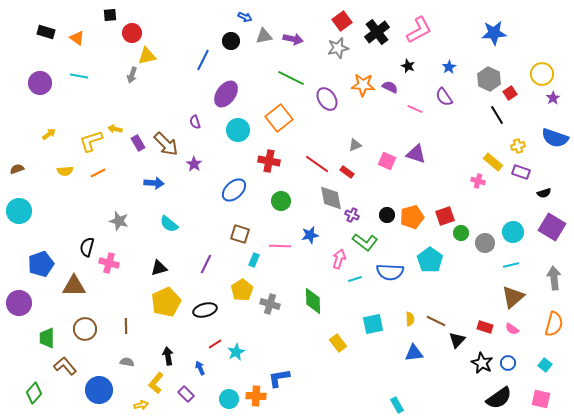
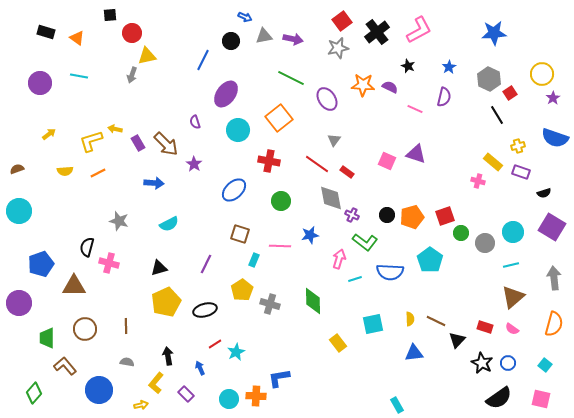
purple semicircle at (444, 97): rotated 132 degrees counterclockwise
gray triangle at (355, 145): moved 21 px left, 5 px up; rotated 32 degrees counterclockwise
cyan semicircle at (169, 224): rotated 66 degrees counterclockwise
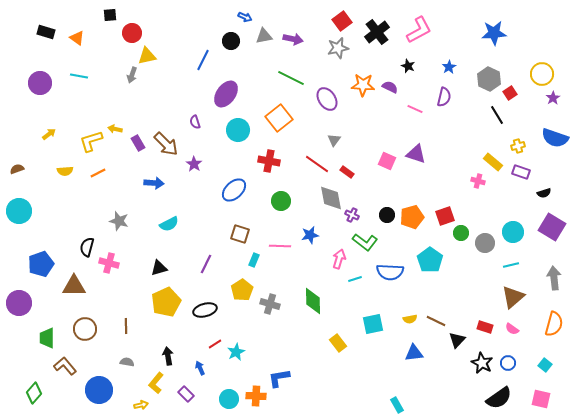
yellow semicircle at (410, 319): rotated 80 degrees clockwise
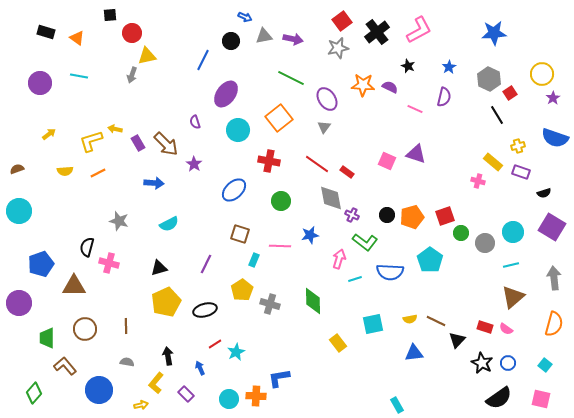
gray triangle at (334, 140): moved 10 px left, 13 px up
pink semicircle at (512, 329): moved 6 px left
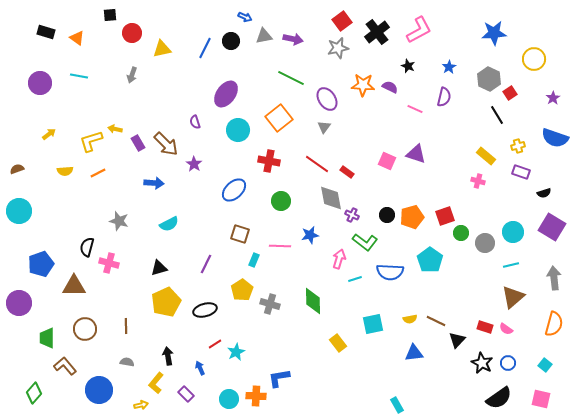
yellow triangle at (147, 56): moved 15 px right, 7 px up
blue line at (203, 60): moved 2 px right, 12 px up
yellow circle at (542, 74): moved 8 px left, 15 px up
yellow rectangle at (493, 162): moved 7 px left, 6 px up
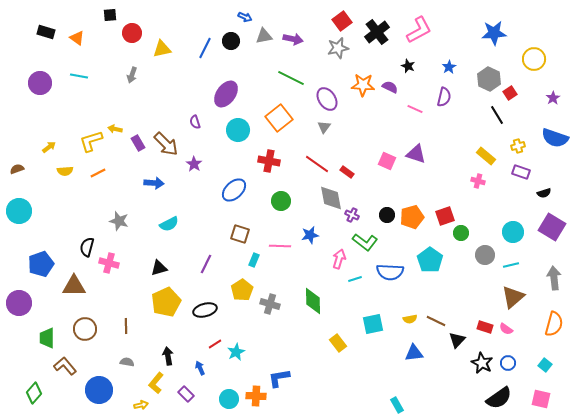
yellow arrow at (49, 134): moved 13 px down
gray circle at (485, 243): moved 12 px down
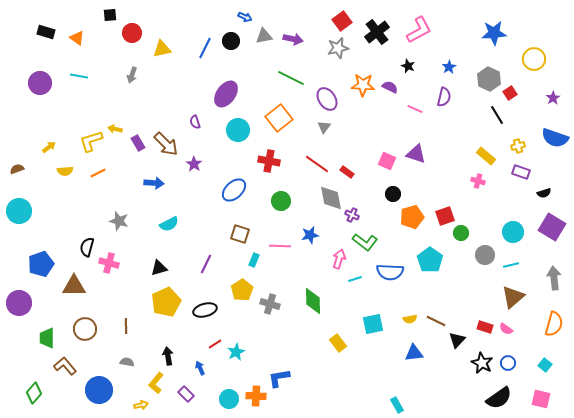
black circle at (387, 215): moved 6 px right, 21 px up
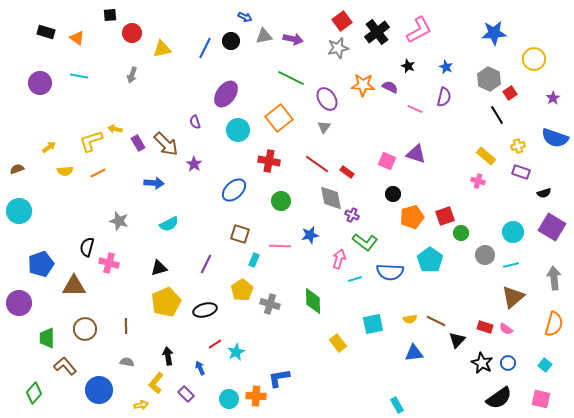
blue star at (449, 67): moved 3 px left; rotated 16 degrees counterclockwise
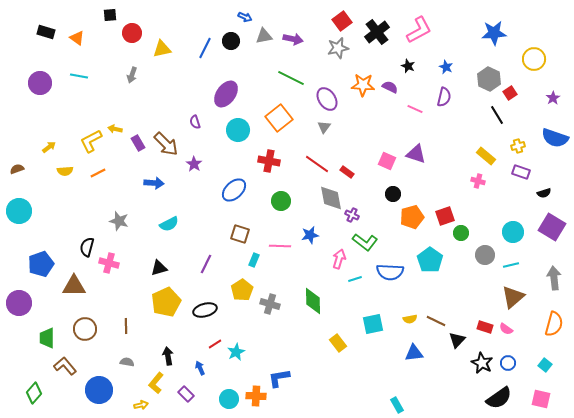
yellow L-shape at (91, 141): rotated 10 degrees counterclockwise
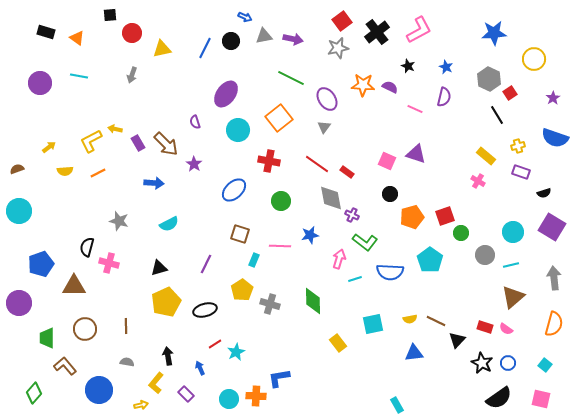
pink cross at (478, 181): rotated 16 degrees clockwise
black circle at (393, 194): moved 3 px left
